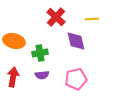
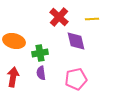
red cross: moved 3 px right
purple semicircle: moved 1 px left, 2 px up; rotated 88 degrees clockwise
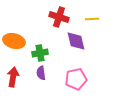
red cross: rotated 24 degrees counterclockwise
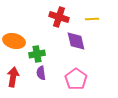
green cross: moved 3 px left, 1 px down
pink pentagon: rotated 25 degrees counterclockwise
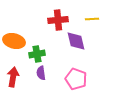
red cross: moved 1 px left, 3 px down; rotated 24 degrees counterclockwise
pink pentagon: rotated 15 degrees counterclockwise
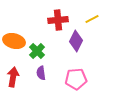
yellow line: rotated 24 degrees counterclockwise
purple diamond: rotated 40 degrees clockwise
green cross: moved 3 px up; rotated 35 degrees counterclockwise
pink pentagon: rotated 25 degrees counterclockwise
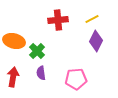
purple diamond: moved 20 px right
